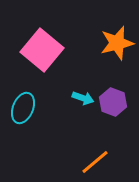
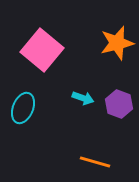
purple hexagon: moved 6 px right, 2 px down
orange line: rotated 56 degrees clockwise
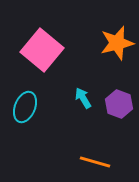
cyan arrow: rotated 140 degrees counterclockwise
cyan ellipse: moved 2 px right, 1 px up
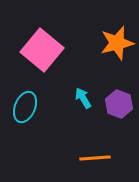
orange line: moved 4 px up; rotated 20 degrees counterclockwise
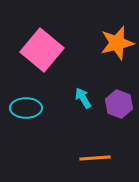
cyan ellipse: moved 1 px right, 1 px down; rotated 68 degrees clockwise
